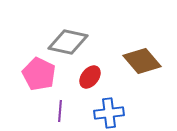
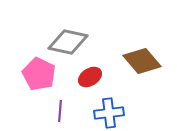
red ellipse: rotated 20 degrees clockwise
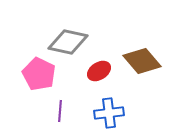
red ellipse: moved 9 px right, 6 px up
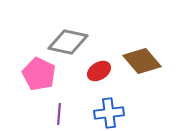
purple line: moved 1 px left, 3 px down
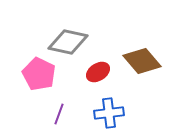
red ellipse: moved 1 px left, 1 px down
purple line: rotated 15 degrees clockwise
